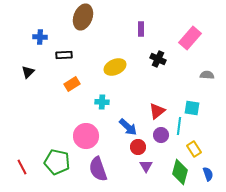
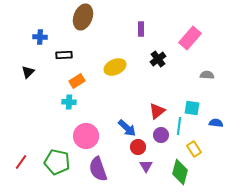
black cross: rotated 28 degrees clockwise
orange rectangle: moved 5 px right, 3 px up
cyan cross: moved 33 px left
blue arrow: moved 1 px left, 1 px down
red line: moved 1 px left, 5 px up; rotated 63 degrees clockwise
blue semicircle: moved 8 px right, 51 px up; rotated 64 degrees counterclockwise
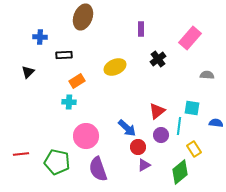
red line: moved 8 px up; rotated 49 degrees clockwise
purple triangle: moved 2 px left, 1 px up; rotated 32 degrees clockwise
green diamond: rotated 35 degrees clockwise
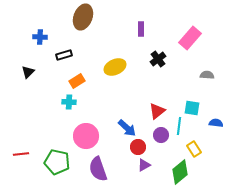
black rectangle: rotated 14 degrees counterclockwise
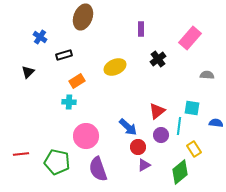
blue cross: rotated 32 degrees clockwise
blue arrow: moved 1 px right, 1 px up
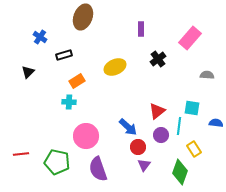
purple triangle: rotated 24 degrees counterclockwise
green diamond: rotated 30 degrees counterclockwise
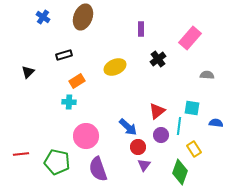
blue cross: moved 3 px right, 20 px up
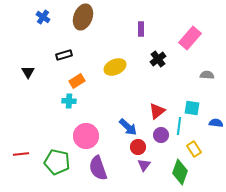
black triangle: rotated 16 degrees counterclockwise
cyan cross: moved 1 px up
purple semicircle: moved 1 px up
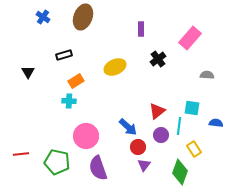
orange rectangle: moved 1 px left
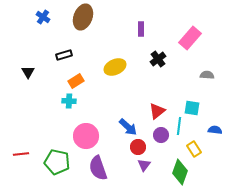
blue semicircle: moved 1 px left, 7 px down
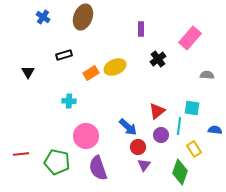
orange rectangle: moved 15 px right, 8 px up
